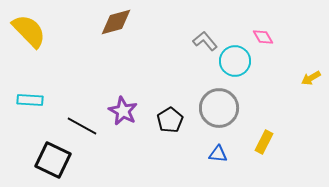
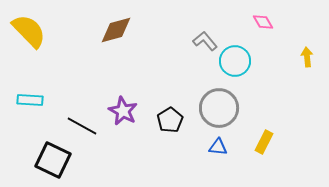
brown diamond: moved 8 px down
pink diamond: moved 15 px up
yellow arrow: moved 4 px left, 21 px up; rotated 114 degrees clockwise
blue triangle: moved 7 px up
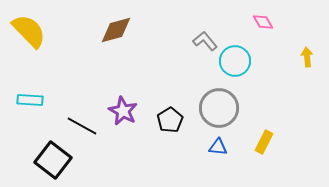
black square: rotated 12 degrees clockwise
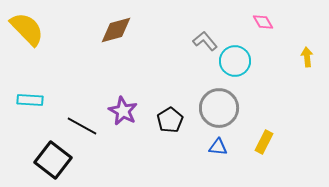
yellow semicircle: moved 2 px left, 2 px up
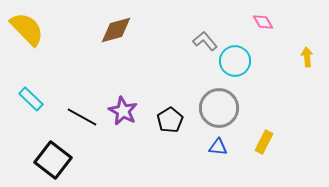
cyan rectangle: moved 1 px right, 1 px up; rotated 40 degrees clockwise
black line: moved 9 px up
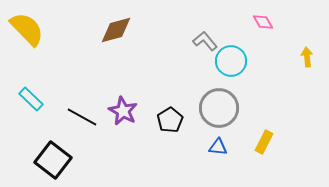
cyan circle: moved 4 px left
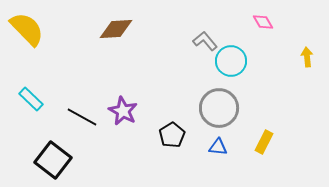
brown diamond: moved 1 px up; rotated 12 degrees clockwise
black pentagon: moved 2 px right, 15 px down
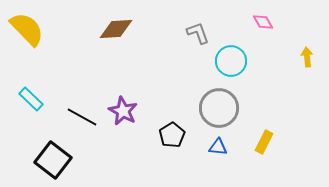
gray L-shape: moved 7 px left, 8 px up; rotated 20 degrees clockwise
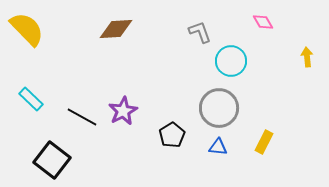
gray L-shape: moved 2 px right, 1 px up
purple star: rotated 16 degrees clockwise
black square: moved 1 px left
